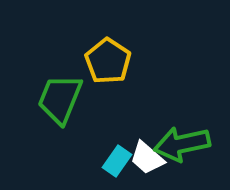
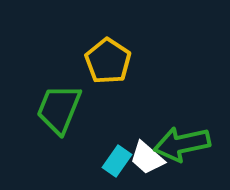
green trapezoid: moved 1 px left, 10 px down
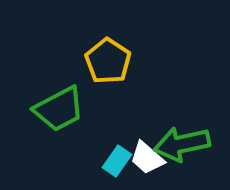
green trapezoid: rotated 140 degrees counterclockwise
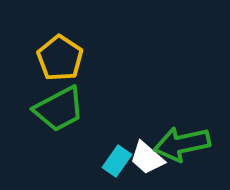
yellow pentagon: moved 48 px left, 3 px up
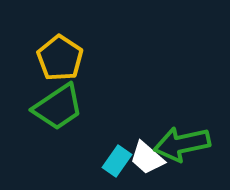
green trapezoid: moved 1 px left, 2 px up; rotated 6 degrees counterclockwise
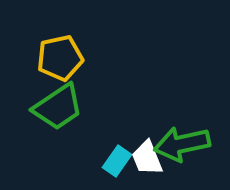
yellow pentagon: rotated 27 degrees clockwise
white trapezoid: rotated 27 degrees clockwise
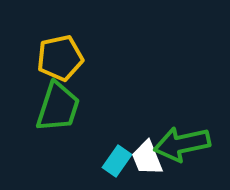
green trapezoid: rotated 38 degrees counterclockwise
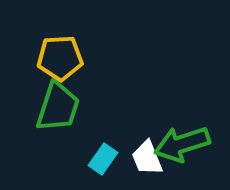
yellow pentagon: rotated 9 degrees clockwise
green arrow: rotated 6 degrees counterclockwise
cyan rectangle: moved 14 px left, 2 px up
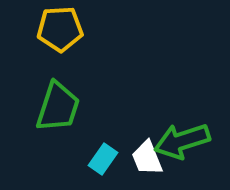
yellow pentagon: moved 29 px up
green arrow: moved 3 px up
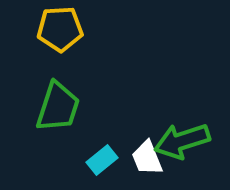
cyan rectangle: moved 1 px left, 1 px down; rotated 16 degrees clockwise
